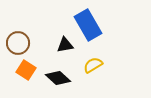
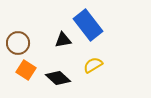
blue rectangle: rotated 8 degrees counterclockwise
black triangle: moved 2 px left, 5 px up
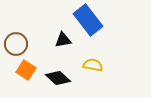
blue rectangle: moved 5 px up
brown circle: moved 2 px left, 1 px down
yellow semicircle: rotated 42 degrees clockwise
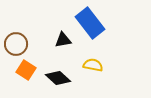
blue rectangle: moved 2 px right, 3 px down
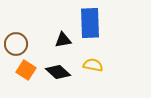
blue rectangle: rotated 36 degrees clockwise
black diamond: moved 6 px up
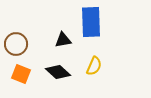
blue rectangle: moved 1 px right, 1 px up
yellow semicircle: moved 1 px right, 1 px down; rotated 102 degrees clockwise
orange square: moved 5 px left, 4 px down; rotated 12 degrees counterclockwise
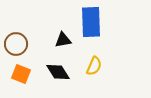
black diamond: rotated 15 degrees clockwise
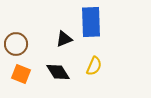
black triangle: moved 1 px right, 1 px up; rotated 12 degrees counterclockwise
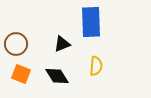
black triangle: moved 2 px left, 5 px down
yellow semicircle: moved 2 px right; rotated 18 degrees counterclockwise
black diamond: moved 1 px left, 4 px down
